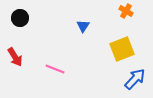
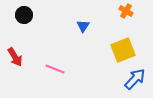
black circle: moved 4 px right, 3 px up
yellow square: moved 1 px right, 1 px down
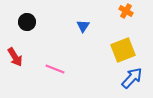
black circle: moved 3 px right, 7 px down
blue arrow: moved 3 px left, 1 px up
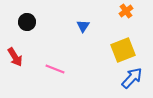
orange cross: rotated 24 degrees clockwise
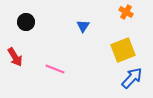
orange cross: moved 1 px down; rotated 24 degrees counterclockwise
black circle: moved 1 px left
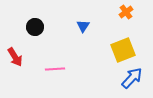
orange cross: rotated 24 degrees clockwise
black circle: moved 9 px right, 5 px down
pink line: rotated 24 degrees counterclockwise
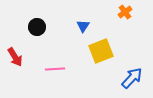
orange cross: moved 1 px left
black circle: moved 2 px right
yellow square: moved 22 px left, 1 px down
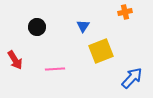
orange cross: rotated 24 degrees clockwise
red arrow: moved 3 px down
